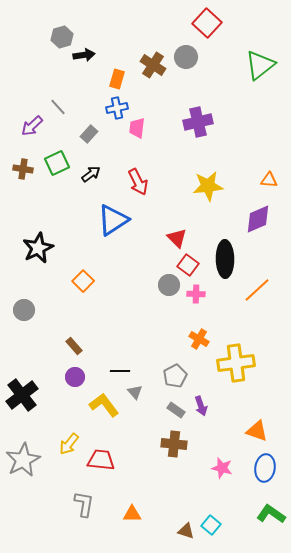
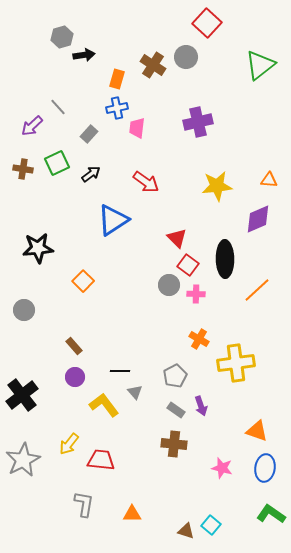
red arrow at (138, 182): moved 8 px right; rotated 28 degrees counterclockwise
yellow star at (208, 186): moved 9 px right
black star at (38, 248): rotated 20 degrees clockwise
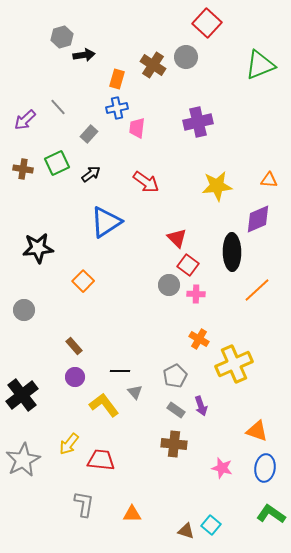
green triangle at (260, 65): rotated 16 degrees clockwise
purple arrow at (32, 126): moved 7 px left, 6 px up
blue triangle at (113, 220): moved 7 px left, 2 px down
black ellipse at (225, 259): moved 7 px right, 7 px up
yellow cross at (236, 363): moved 2 px left, 1 px down; rotated 15 degrees counterclockwise
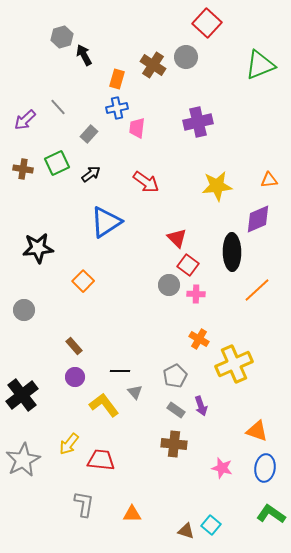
black arrow at (84, 55): rotated 110 degrees counterclockwise
orange triangle at (269, 180): rotated 12 degrees counterclockwise
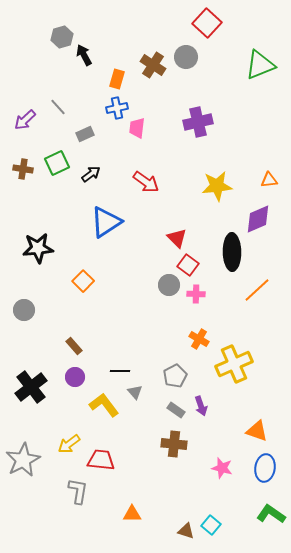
gray rectangle at (89, 134): moved 4 px left; rotated 24 degrees clockwise
black cross at (22, 395): moved 9 px right, 8 px up
yellow arrow at (69, 444): rotated 15 degrees clockwise
gray L-shape at (84, 504): moved 6 px left, 13 px up
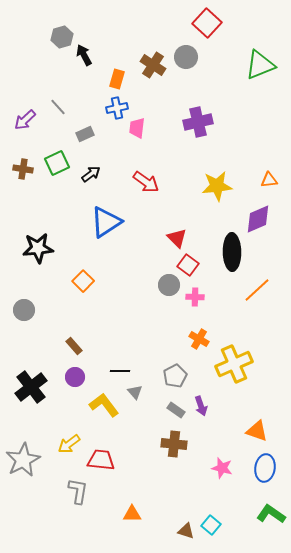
pink cross at (196, 294): moved 1 px left, 3 px down
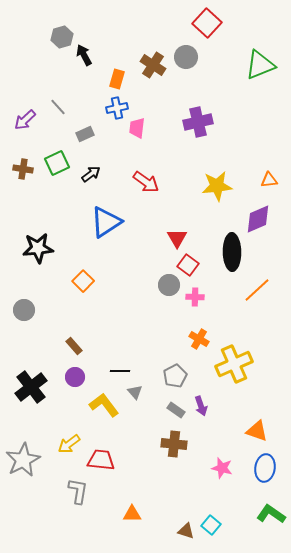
red triangle at (177, 238): rotated 15 degrees clockwise
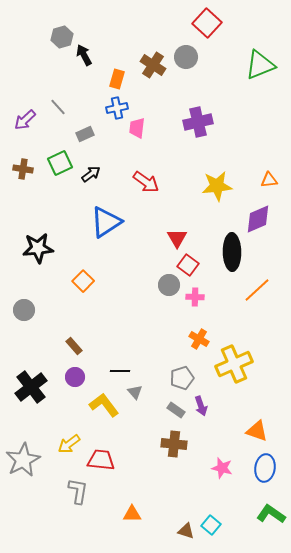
green square at (57, 163): moved 3 px right
gray pentagon at (175, 376): moved 7 px right, 2 px down; rotated 10 degrees clockwise
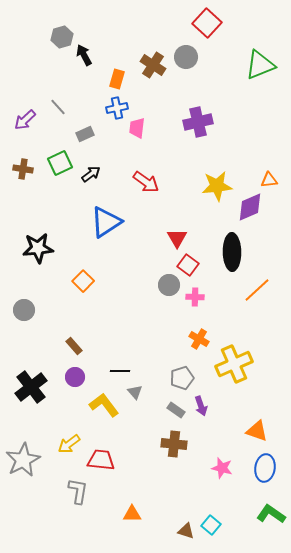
purple diamond at (258, 219): moved 8 px left, 12 px up
